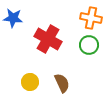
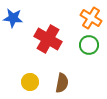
orange cross: rotated 20 degrees clockwise
brown semicircle: rotated 36 degrees clockwise
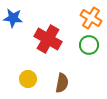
yellow circle: moved 2 px left, 3 px up
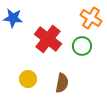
red cross: rotated 8 degrees clockwise
green circle: moved 7 px left, 1 px down
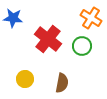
yellow circle: moved 3 px left
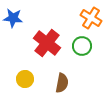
red cross: moved 1 px left, 4 px down
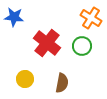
blue star: moved 1 px right, 1 px up
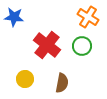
orange cross: moved 3 px left, 1 px up
red cross: moved 2 px down
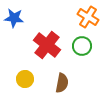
blue star: moved 1 px down
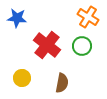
blue star: moved 3 px right
yellow circle: moved 3 px left, 1 px up
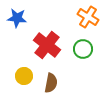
green circle: moved 1 px right, 3 px down
yellow circle: moved 2 px right, 2 px up
brown semicircle: moved 11 px left
